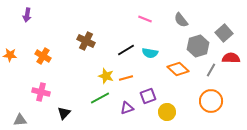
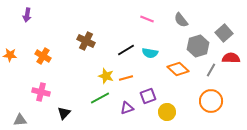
pink line: moved 2 px right
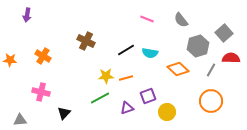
orange star: moved 5 px down
yellow star: rotated 21 degrees counterclockwise
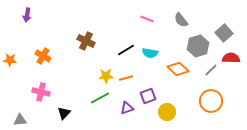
gray line: rotated 16 degrees clockwise
